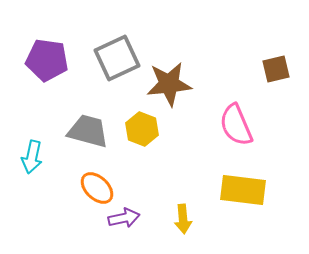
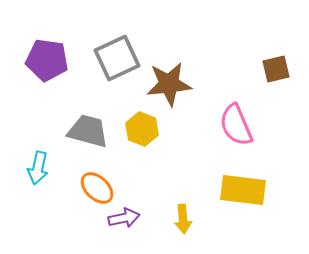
cyan arrow: moved 6 px right, 11 px down
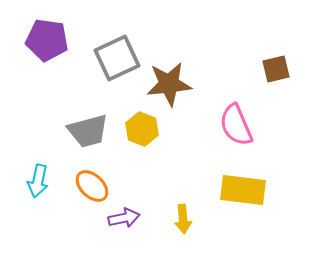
purple pentagon: moved 20 px up
gray trapezoid: rotated 150 degrees clockwise
cyan arrow: moved 13 px down
orange ellipse: moved 5 px left, 2 px up
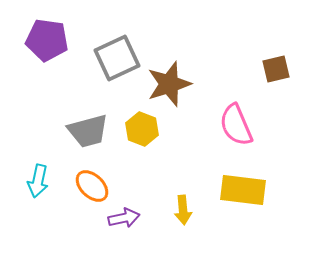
brown star: rotated 12 degrees counterclockwise
yellow arrow: moved 9 px up
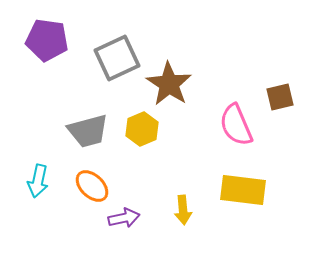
brown square: moved 4 px right, 28 px down
brown star: rotated 21 degrees counterclockwise
yellow hexagon: rotated 16 degrees clockwise
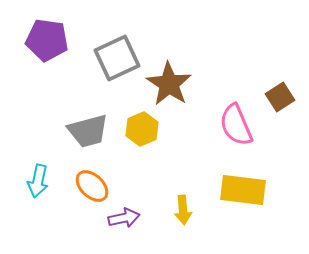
brown square: rotated 20 degrees counterclockwise
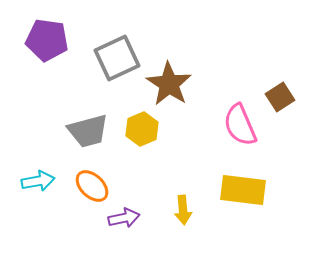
pink semicircle: moved 4 px right
cyan arrow: rotated 112 degrees counterclockwise
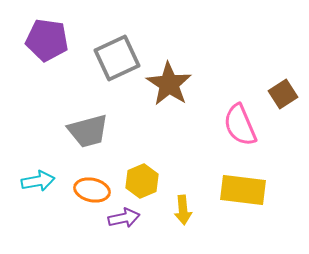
brown square: moved 3 px right, 3 px up
yellow hexagon: moved 52 px down
orange ellipse: moved 4 px down; rotated 32 degrees counterclockwise
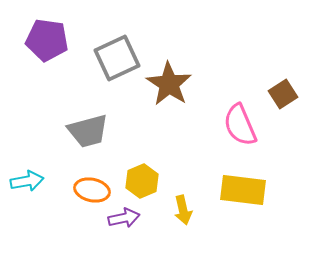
cyan arrow: moved 11 px left
yellow arrow: rotated 8 degrees counterclockwise
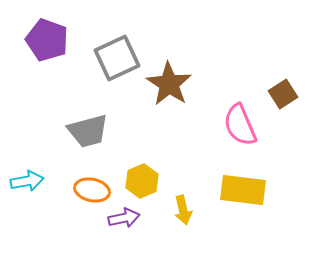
purple pentagon: rotated 12 degrees clockwise
